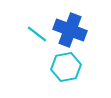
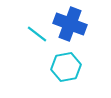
blue cross: moved 6 px up
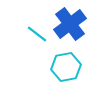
blue cross: rotated 32 degrees clockwise
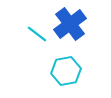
cyan hexagon: moved 4 px down
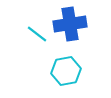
blue cross: rotated 28 degrees clockwise
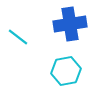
cyan line: moved 19 px left, 3 px down
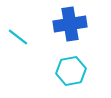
cyan hexagon: moved 5 px right
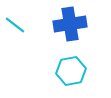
cyan line: moved 3 px left, 12 px up
